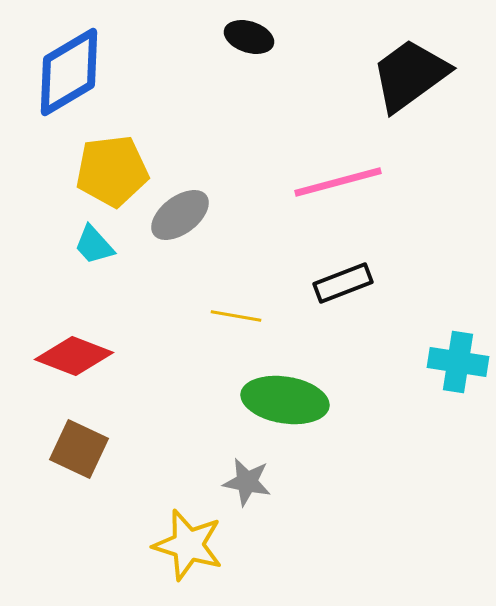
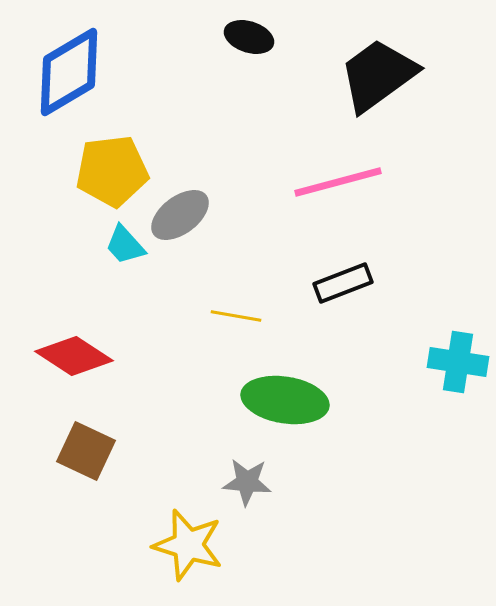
black trapezoid: moved 32 px left
cyan trapezoid: moved 31 px right
red diamond: rotated 12 degrees clockwise
brown square: moved 7 px right, 2 px down
gray star: rotated 6 degrees counterclockwise
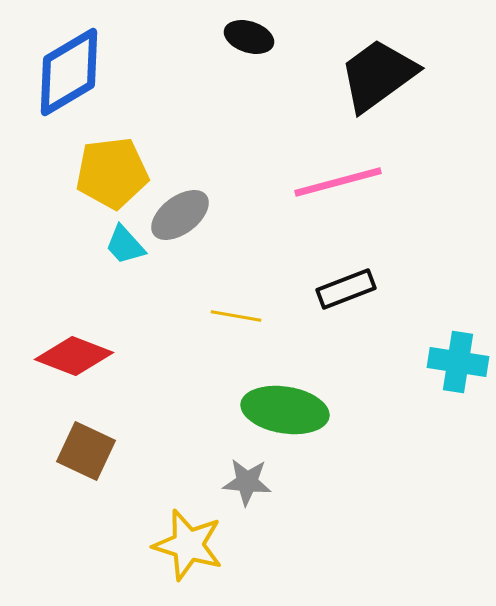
yellow pentagon: moved 2 px down
black rectangle: moved 3 px right, 6 px down
red diamond: rotated 12 degrees counterclockwise
green ellipse: moved 10 px down
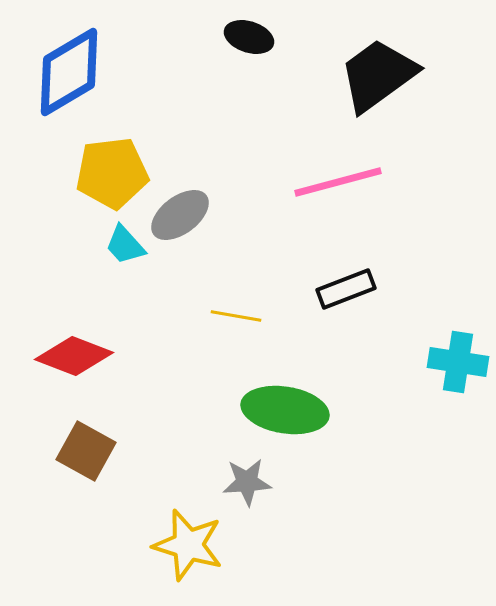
brown square: rotated 4 degrees clockwise
gray star: rotated 9 degrees counterclockwise
